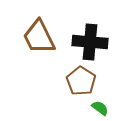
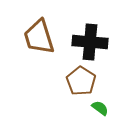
brown trapezoid: rotated 9 degrees clockwise
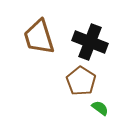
black cross: rotated 16 degrees clockwise
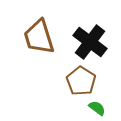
black cross: rotated 16 degrees clockwise
green semicircle: moved 3 px left
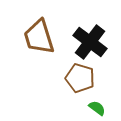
brown pentagon: moved 1 px left, 3 px up; rotated 16 degrees counterclockwise
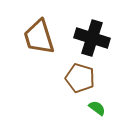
black cross: moved 2 px right, 4 px up; rotated 20 degrees counterclockwise
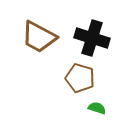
brown trapezoid: rotated 45 degrees counterclockwise
green semicircle: rotated 18 degrees counterclockwise
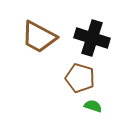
green semicircle: moved 4 px left, 2 px up
